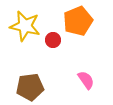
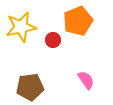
yellow star: moved 4 px left, 1 px down; rotated 24 degrees counterclockwise
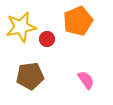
red circle: moved 6 px left, 1 px up
brown pentagon: moved 11 px up
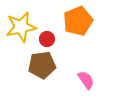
brown pentagon: moved 12 px right, 11 px up
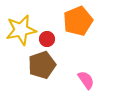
yellow star: moved 3 px down
brown pentagon: rotated 12 degrees counterclockwise
